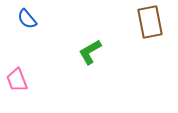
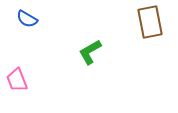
blue semicircle: rotated 20 degrees counterclockwise
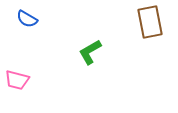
pink trapezoid: rotated 55 degrees counterclockwise
